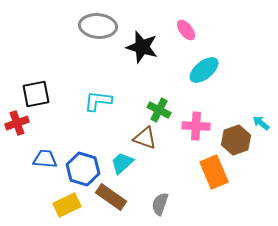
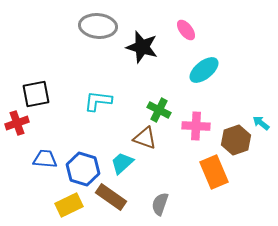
yellow rectangle: moved 2 px right
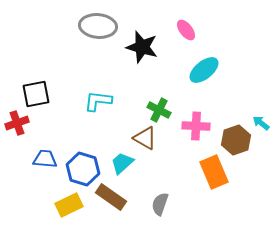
brown triangle: rotated 10 degrees clockwise
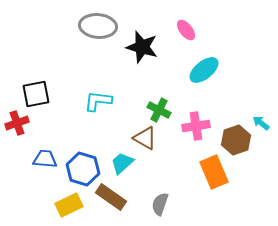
pink cross: rotated 12 degrees counterclockwise
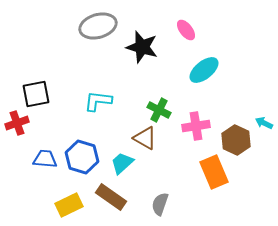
gray ellipse: rotated 21 degrees counterclockwise
cyan arrow: moved 3 px right; rotated 12 degrees counterclockwise
brown hexagon: rotated 16 degrees counterclockwise
blue hexagon: moved 1 px left, 12 px up
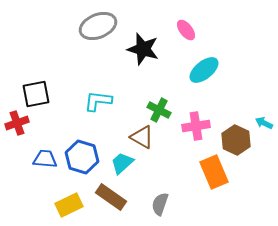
gray ellipse: rotated 6 degrees counterclockwise
black star: moved 1 px right, 2 px down
brown triangle: moved 3 px left, 1 px up
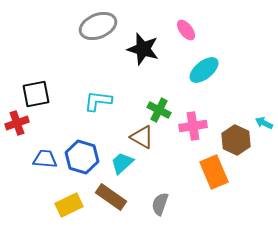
pink cross: moved 3 px left
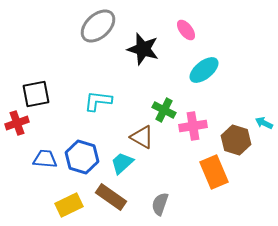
gray ellipse: rotated 21 degrees counterclockwise
green cross: moved 5 px right
brown hexagon: rotated 8 degrees counterclockwise
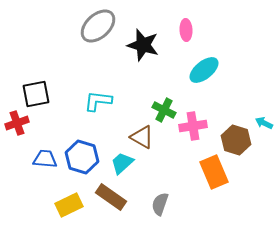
pink ellipse: rotated 35 degrees clockwise
black star: moved 4 px up
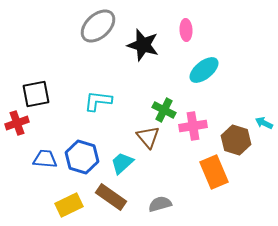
brown triangle: moved 6 px right; rotated 20 degrees clockwise
gray semicircle: rotated 55 degrees clockwise
